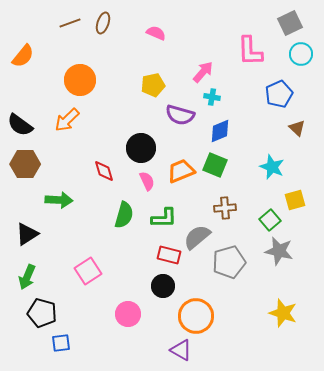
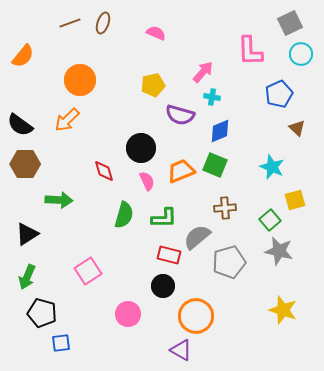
yellow star at (283, 313): moved 3 px up
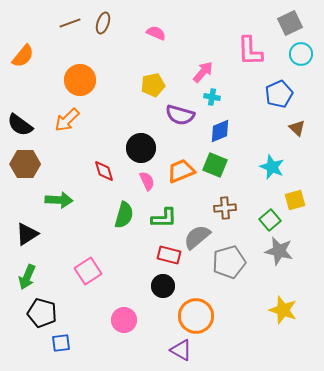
pink circle at (128, 314): moved 4 px left, 6 px down
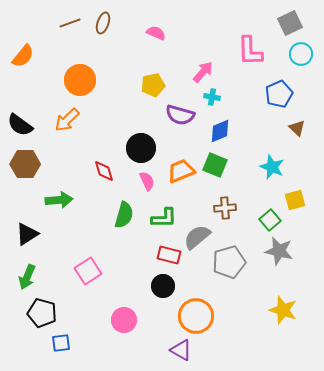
green arrow at (59, 200): rotated 8 degrees counterclockwise
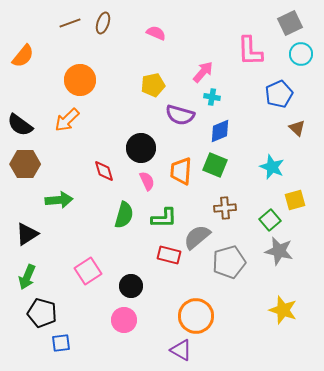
orange trapezoid at (181, 171): rotated 64 degrees counterclockwise
black circle at (163, 286): moved 32 px left
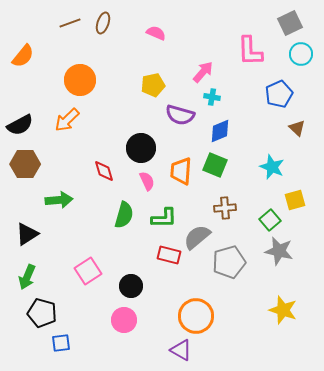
black semicircle at (20, 125): rotated 64 degrees counterclockwise
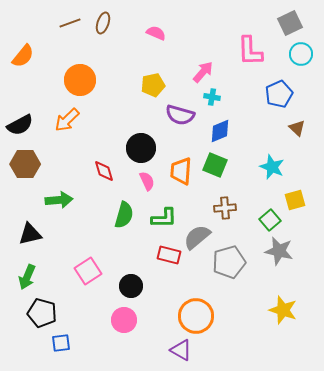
black triangle at (27, 234): moved 3 px right; rotated 20 degrees clockwise
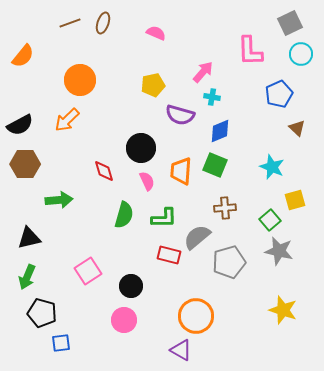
black triangle at (30, 234): moved 1 px left, 4 px down
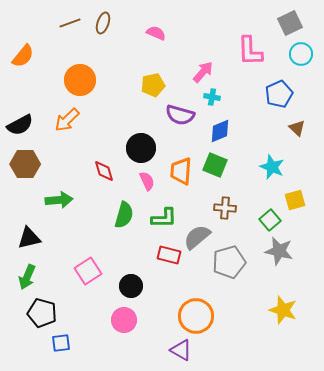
brown cross at (225, 208): rotated 10 degrees clockwise
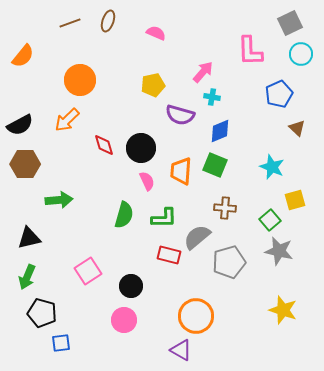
brown ellipse at (103, 23): moved 5 px right, 2 px up
red diamond at (104, 171): moved 26 px up
